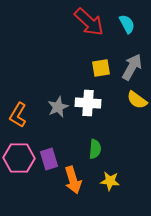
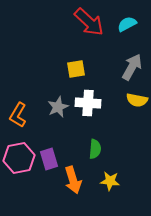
cyan semicircle: rotated 90 degrees counterclockwise
yellow square: moved 25 px left, 1 px down
yellow semicircle: rotated 25 degrees counterclockwise
pink hexagon: rotated 12 degrees counterclockwise
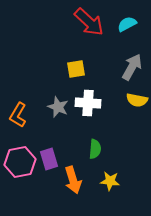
gray star: rotated 25 degrees counterclockwise
pink hexagon: moved 1 px right, 4 px down
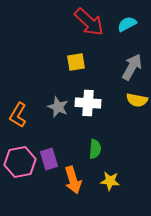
yellow square: moved 7 px up
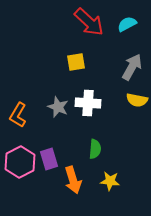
pink hexagon: rotated 16 degrees counterclockwise
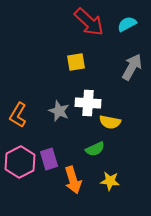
yellow semicircle: moved 27 px left, 22 px down
gray star: moved 1 px right, 4 px down
green semicircle: rotated 60 degrees clockwise
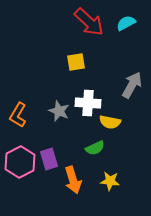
cyan semicircle: moved 1 px left, 1 px up
gray arrow: moved 18 px down
green semicircle: moved 1 px up
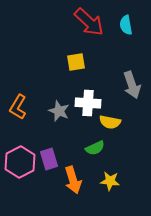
cyan semicircle: moved 2 px down; rotated 72 degrees counterclockwise
gray arrow: rotated 132 degrees clockwise
orange L-shape: moved 8 px up
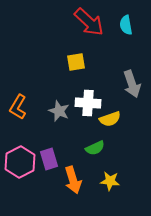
gray arrow: moved 1 px up
yellow semicircle: moved 3 px up; rotated 30 degrees counterclockwise
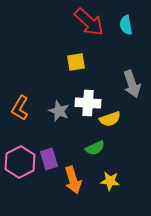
orange L-shape: moved 2 px right, 1 px down
